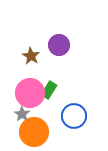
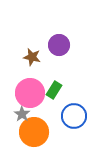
brown star: moved 1 px right, 1 px down; rotated 18 degrees counterclockwise
green rectangle: moved 5 px right
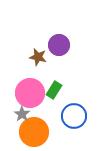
brown star: moved 6 px right
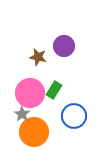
purple circle: moved 5 px right, 1 px down
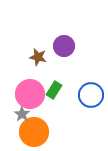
pink circle: moved 1 px down
blue circle: moved 17 px right, 21 px up
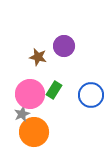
gray star: rotated 14 degrees clockwise
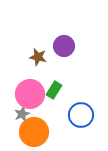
blue circle: moved 10 px left, 20 px down
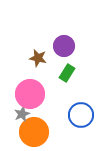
brown star: moved 1 px down
green rectangle: moved 13 px right, 17 px up
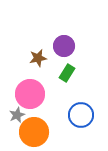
brown star: rotated 24 degrees counterclockwise
gray star: moved 5 px left, 1 px down
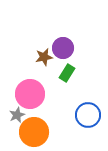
purple circle: moved 1 px left, 2 px down
brown star: moved 6 px right, 1 px up
blue circle: moved 7 px right
